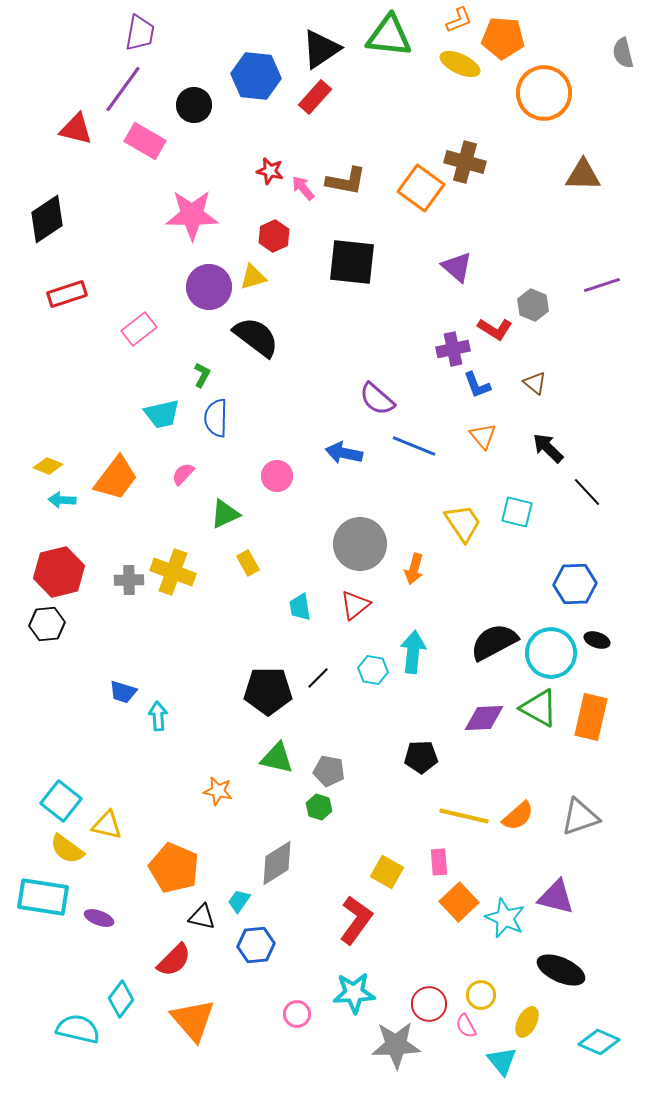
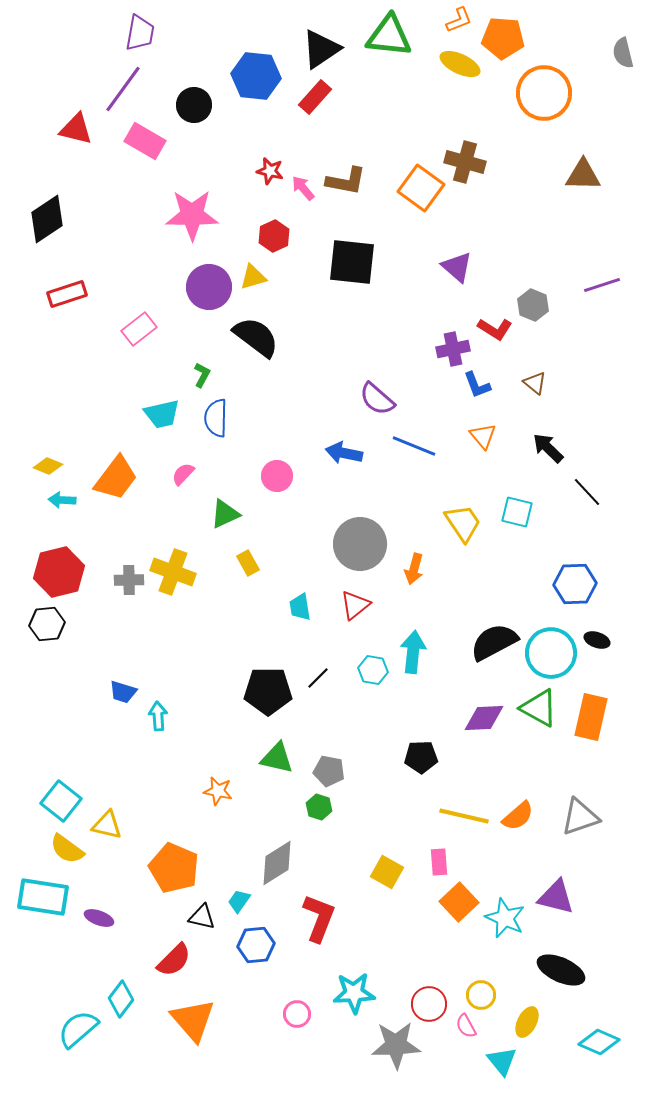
red L-shape at (356, 920): moved 37 px left, 2 px up; rotated 15 degrees counterclockwise
cyan semicircle at (78, 1029): rotated 54 degrees counterclockwise
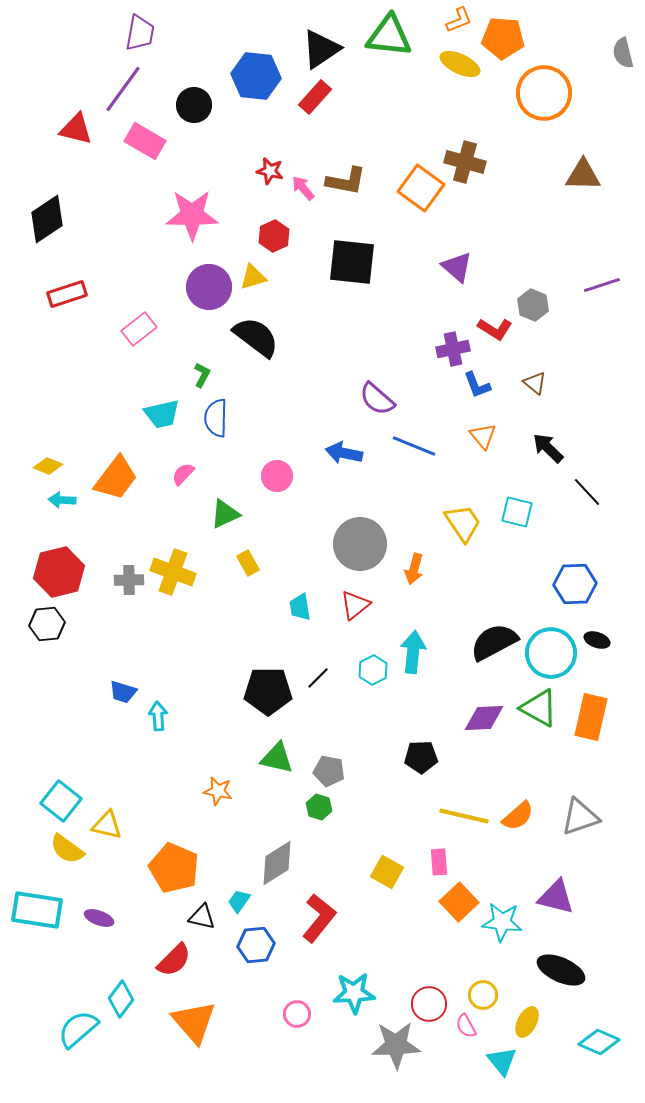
cyan hexagon at (373, 670): rotated 24 degrees clockwise
cyan rectangle at (43, 897): moved 6 px left, 13 px down
red L-shape at (319, 918): rotated 18 degrees clockwise
cyan star at (505, 918): moved 3 px left, 4 px down; rotated 18 degrees counterclockwise
yellow circle at (481, 995): moved 2 px right
orange triangle at (193, 1020): moved 1 px right, 2 px down
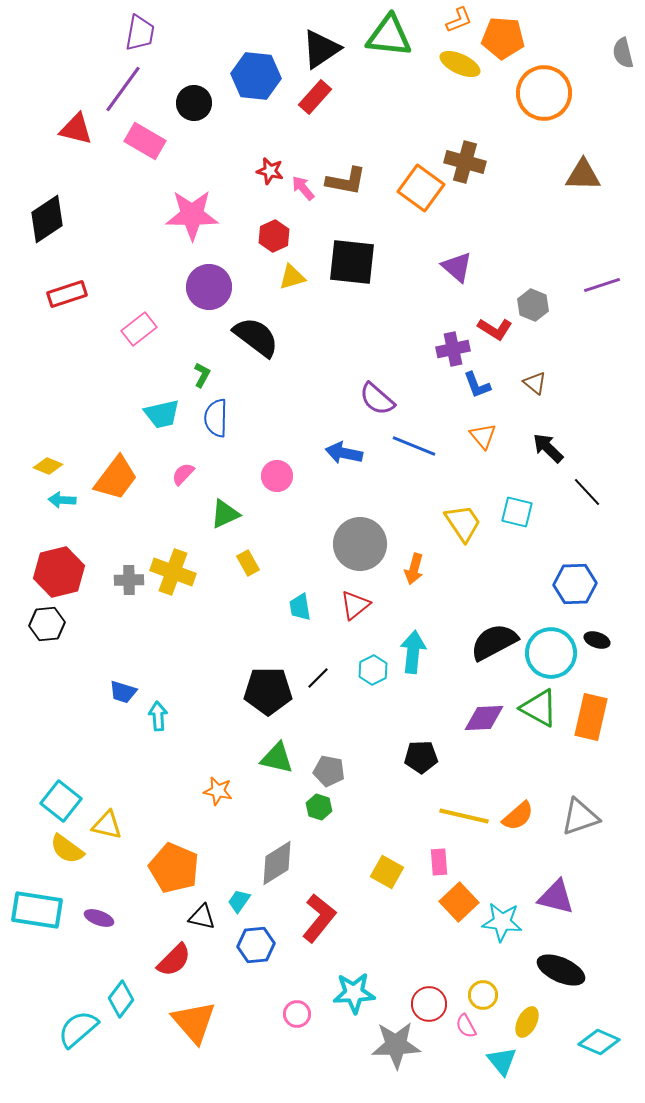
black circle at (194, 105): moved 2 px up
yellow triangle at (253, 277): moved 39 px right
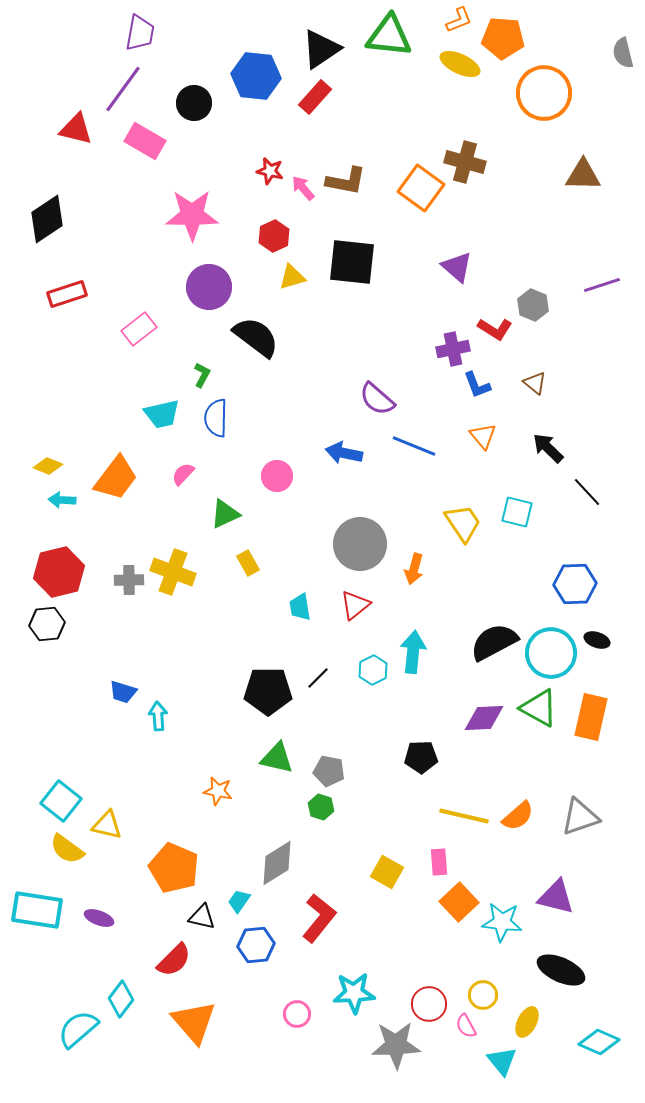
green hexagon at (319, 807): moved 2 px right
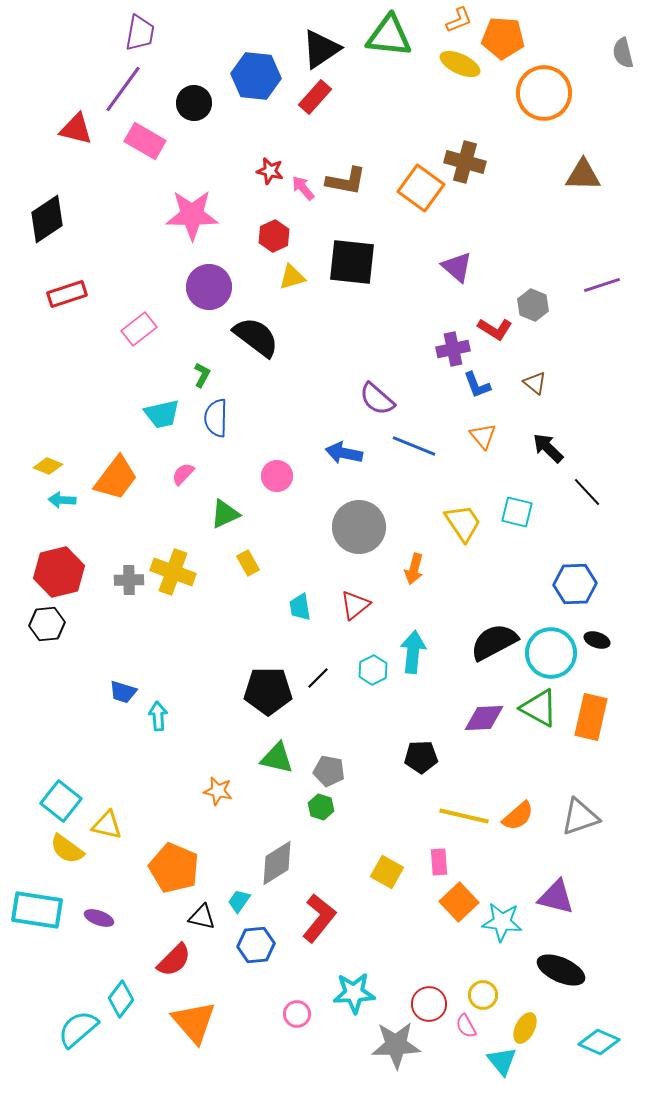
gray circle at (360, 544): moved 1 px left, 17 px up
yellow ellipse at (527, 1022): moved 2 px left, 6 px down
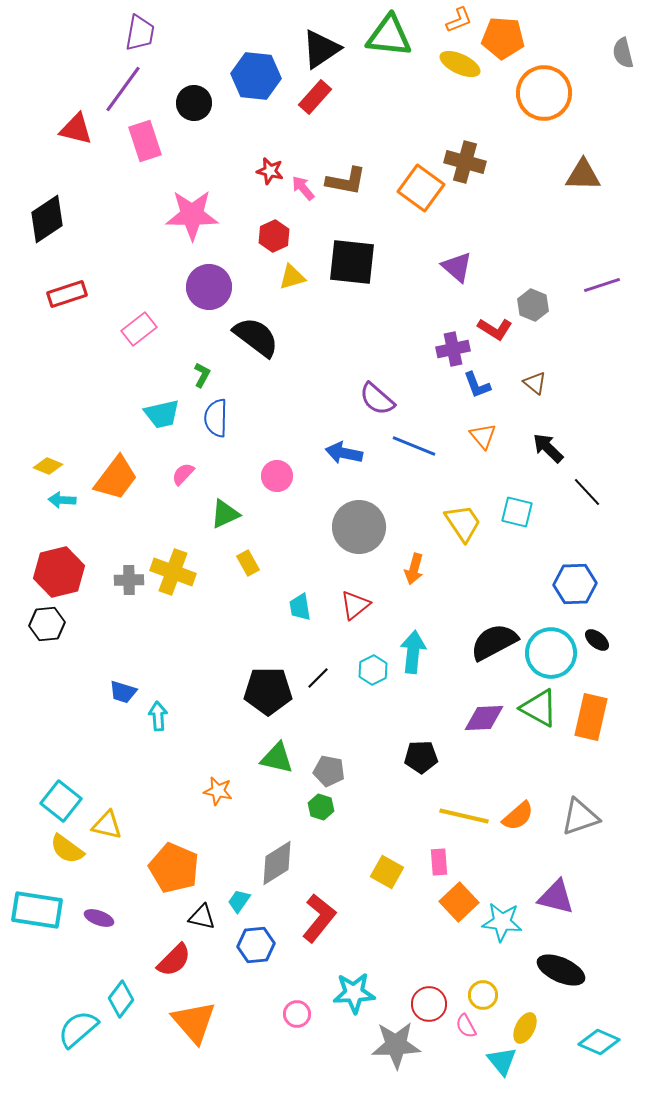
pink rectangle at (145, 141): rotated 42 degrees clockwise
black ellipse at (597, 640): rotated 20 degrees clockwise
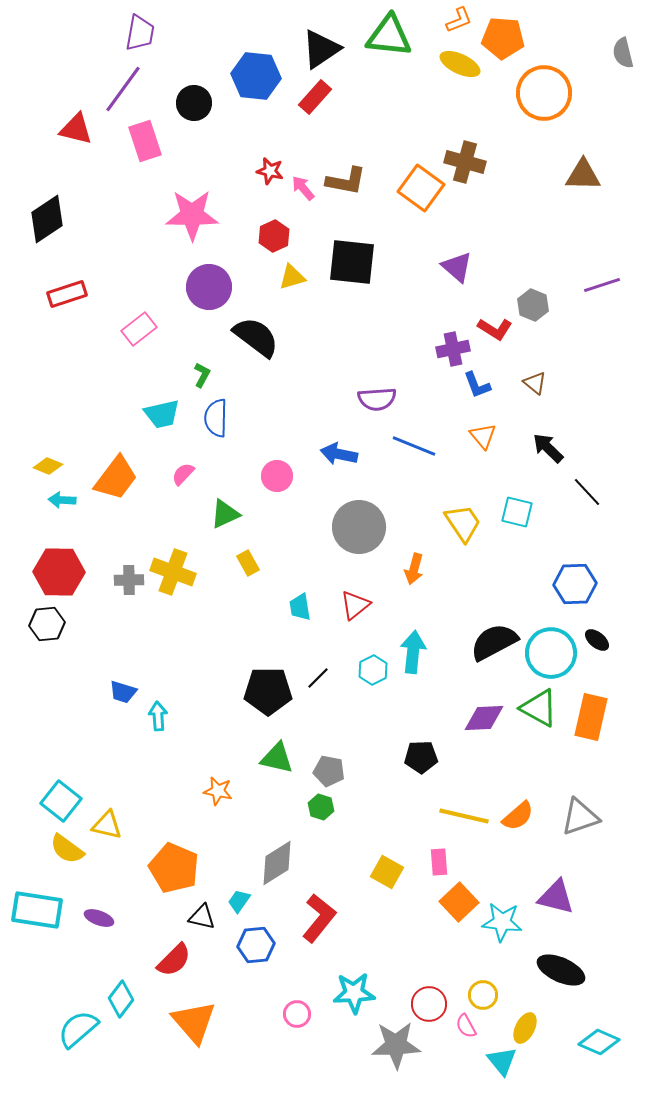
purple semicircle at (377, 399): rotated 45 degrees counterclockwise
blue arrow at (344, 453): moved 5 px left, 1 px down
red hexagon at (59, 572): rotated 15 degrees clockwise
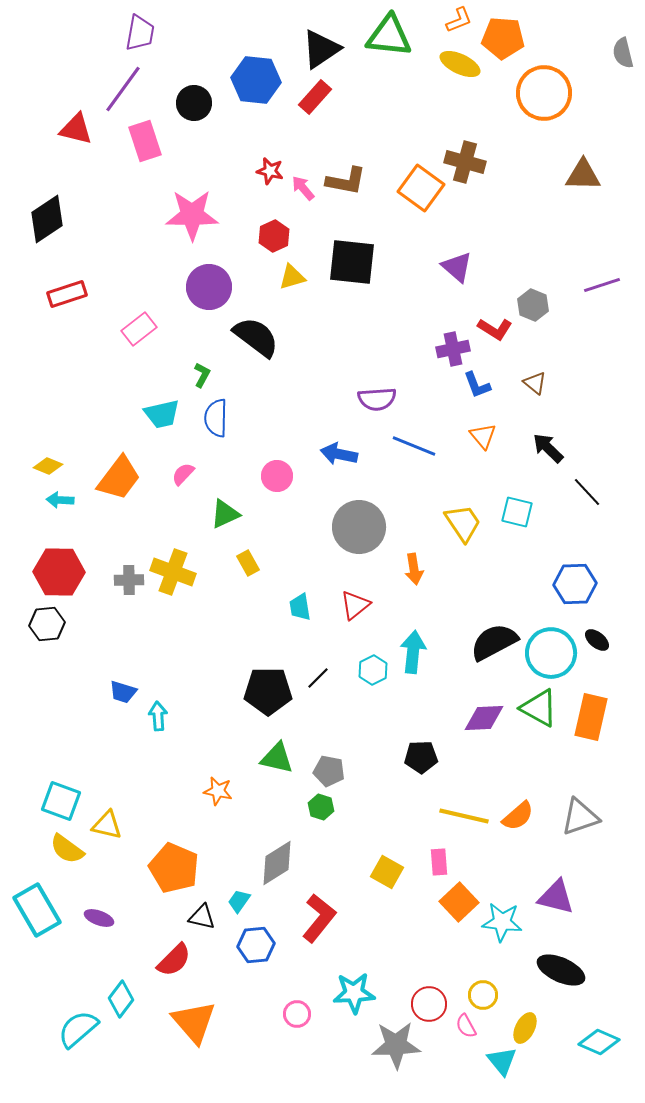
blue hexagon at (256, 76): moved 4 px down
orange trapezoid at (116, 478): moved 3 px right
cyan arrow at (62, 500): moved 2 px left
orange arrow at (414, 569): rotated 24 degrees counterclockwise
cyan square at (61, 801): rotated 18 degrees counterclockwise
cyan rectangle at (37, 910): rotated 51 degrees clockwise
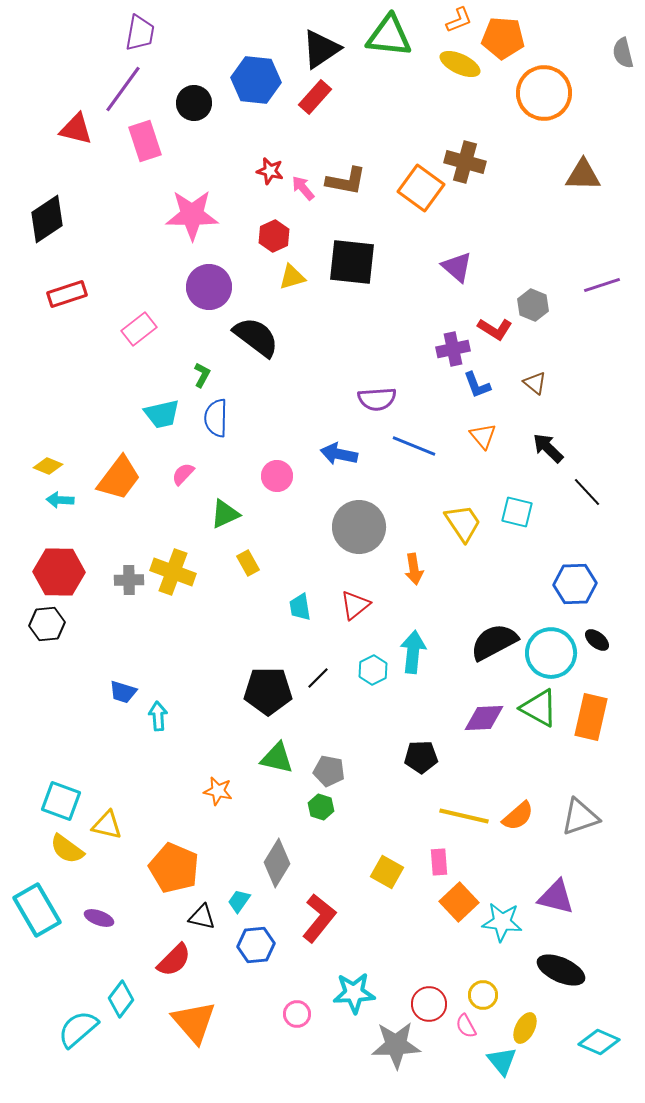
gray diamond at (277, 863): rotated 27 degrees counterclockwise
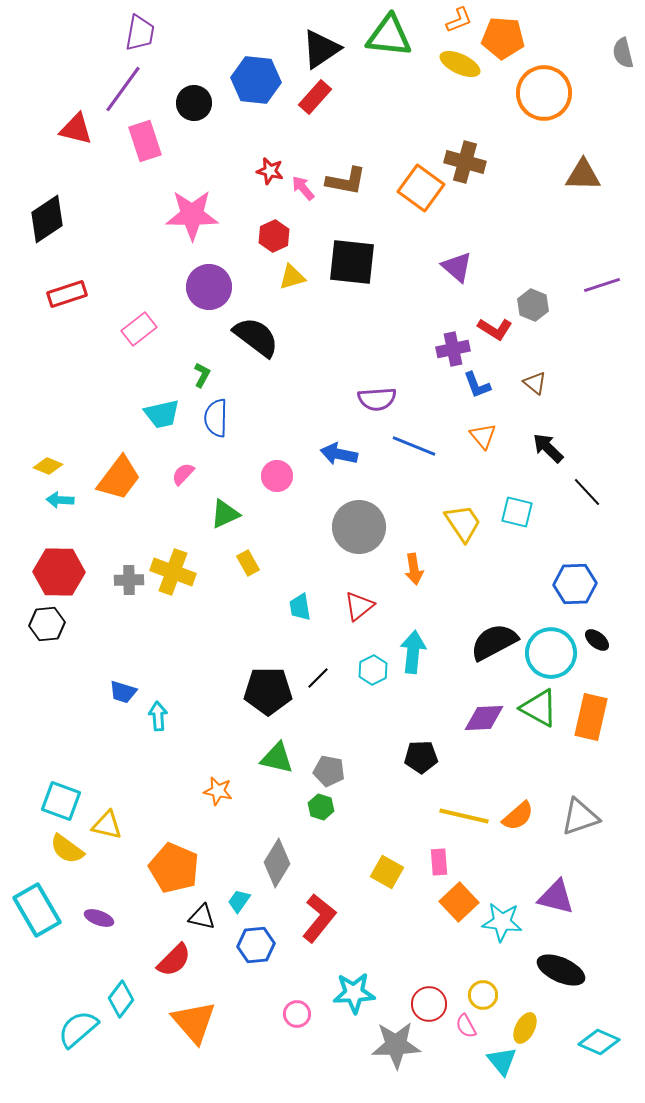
red triangle at (355, 605): moved 4 px right, 1 px down
